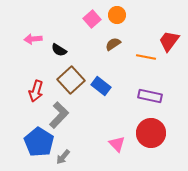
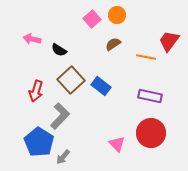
pink arrow: moved 1 px left; rotated 18 degrees clockwise
gray L-shape: moved 1 px right, 1 px down
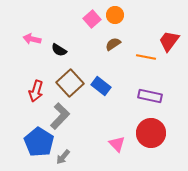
orange circle: moved 2 px left
brown square: moved 1 px left, 3 px down
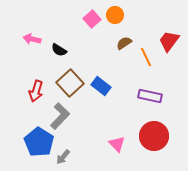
brown semicircle: moved 11 px right, 1 px up
orange line: rotated 54 degrees clockwise
red circle: moved 3 px right, 3 px down
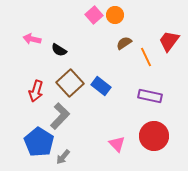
pink square: moved 2 px right, 4 px up
